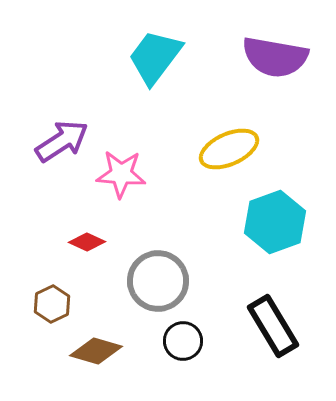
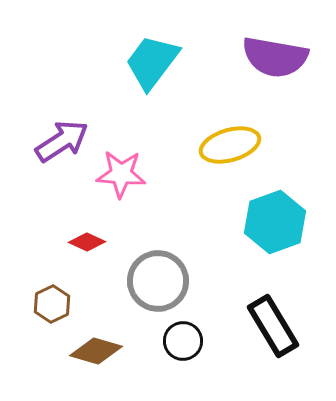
cyan trapezoid: moved 3 px left, 5 px down
yellow ellipse: moved 1 px right, 4 px up; rotated 8 degrees clockwise
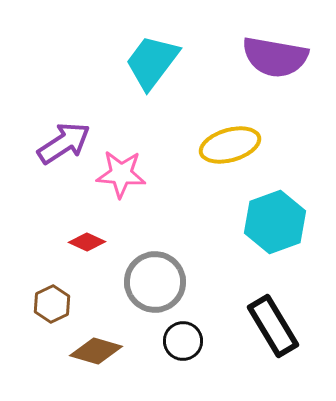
purple arrow: moved 2 px right, 2 px down
gray circle: moved 3 px left, 1 px down
